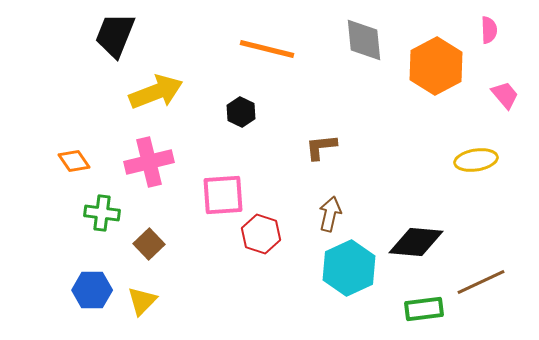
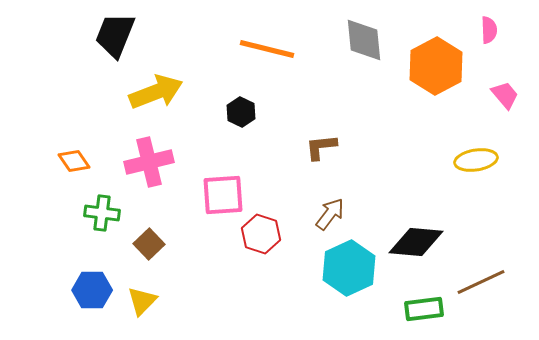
brown arrow: rotated 24 degrees clockwise
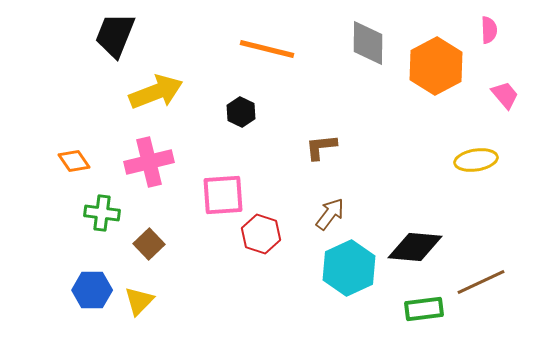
gray diamond: moved 4 px right, 3 px down; rotated 6 degrees clockwise
black diamond: moved 1 px left, 5 px down
yellow triangle: moved 3 px left
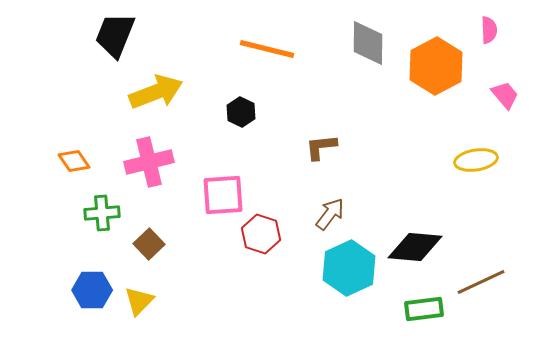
green cross: rotated 12 degrees counterclockwise
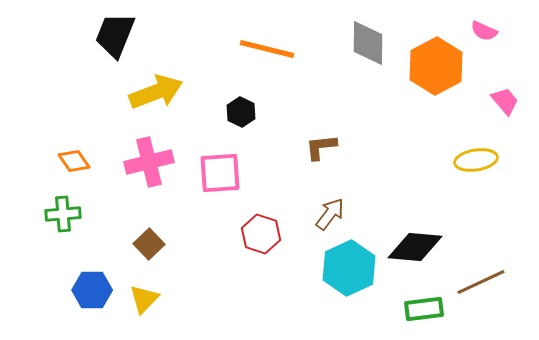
pink semicircle: moved 5 px left, 1 px down; rotated 116 degrees clockwise
pink trapezoid: moved 6 px down
pink square: moved 3 px left, 22 px up
green cross: moved 39 px left, 1 px down
yellow triangle: moved 5 px right, 2 px up
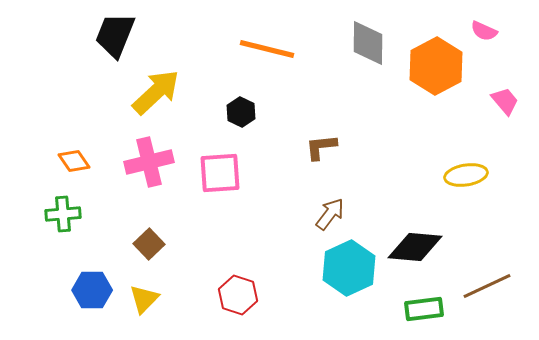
yellow arrow: rotated 22 degrees counterclockwise
yellow ellipse: moved 10 px left, 15 px down
red hexagon: moved 23 px left, 61 px down
brown line: moved 6 px right, 4 px down
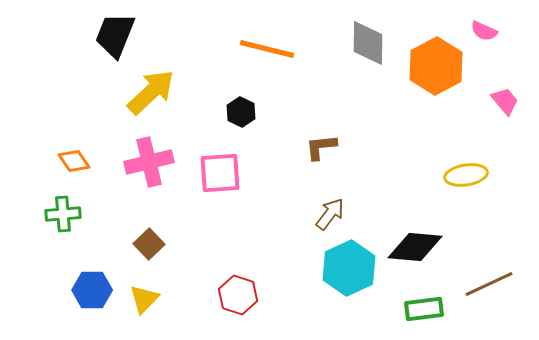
yellow arrow: moved 5 px left
brown line: moved 2 px right, 2 px up
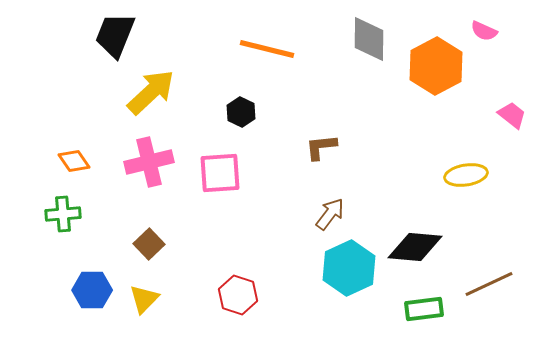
gray diamond: moved 1 px right, 4 px up
pink trapezoid: moved 7 px right, 14 px down; rotated 12 degrees counterclockwise
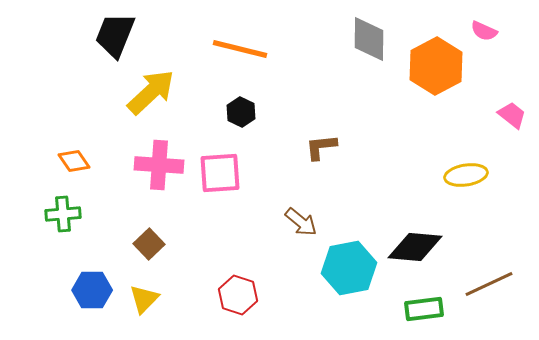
orange line: moved 27 px left
pink cross: moved 10 px right, 3 px down; rotated 18 degrees clockwise
brown arrow: moved 29 px left, 8 px down; rotated 92 degrees clockwise
cyan hexagon: rotated 14 degrees clockwise
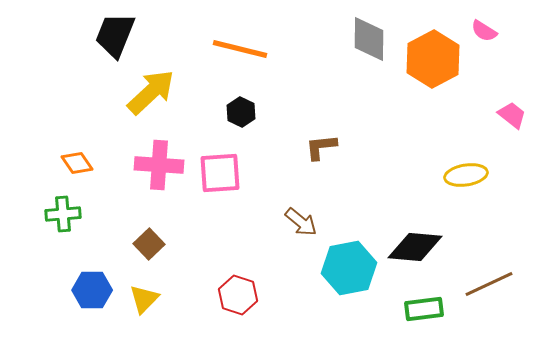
pink semicircle: rotated 8 degrees clockwise
orange hexagon: moved 3 px left, 7 px up
orange diamond: moved 3 px right, 2 px down
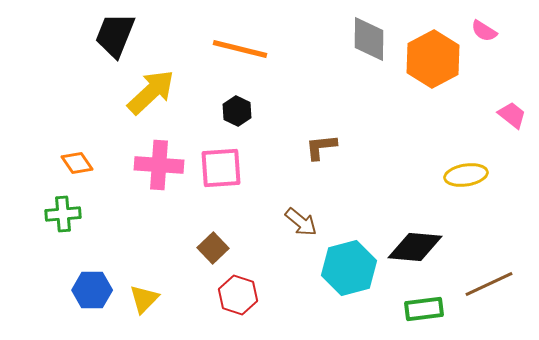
black hexagon: moved 4 px left, 1 px up
pink square: moved 1 px right, 5 px up
brown square: moved 64 px right, 4 px down
cyan hexagon: rotated 4 degrees counterclockwise
